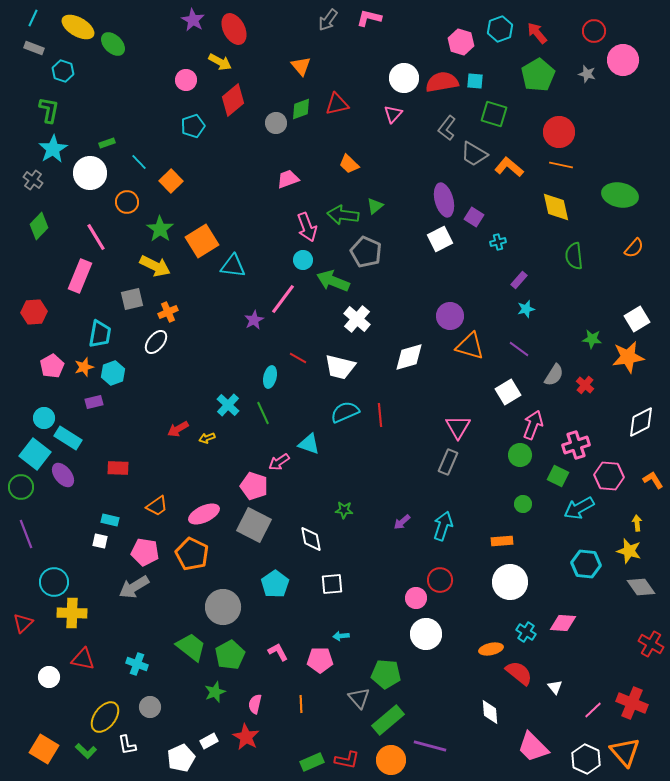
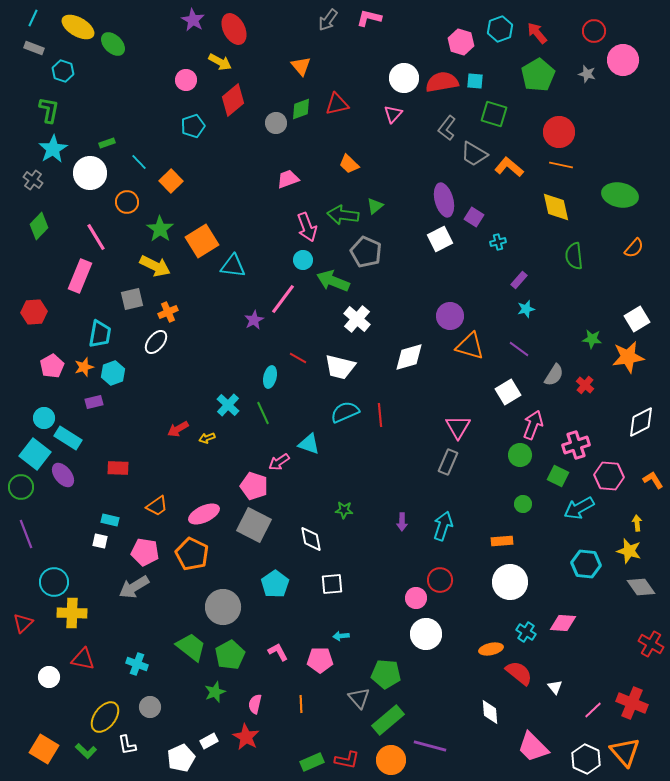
purple arrow at (402, 522): rotated 48 degrees counterclockwise
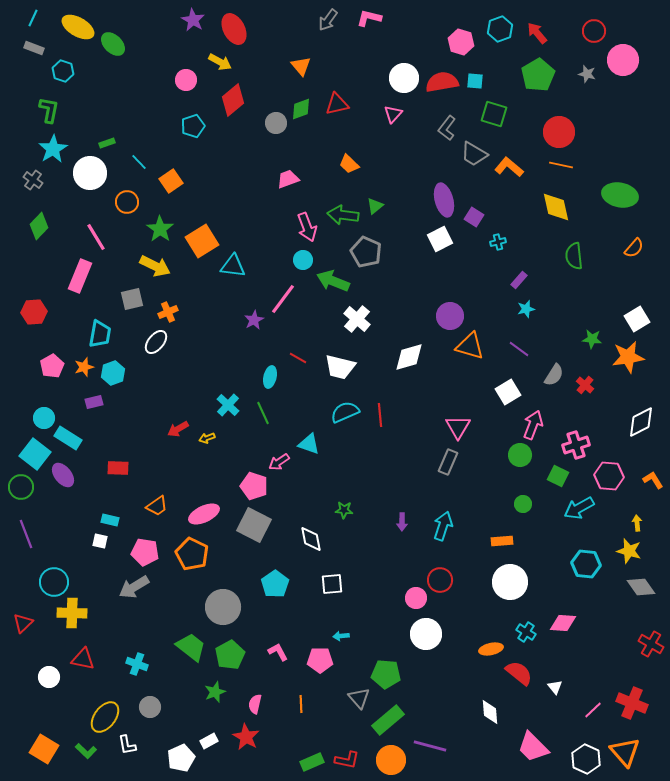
orange square at (171, 181): rotated 10 degrees clockwise
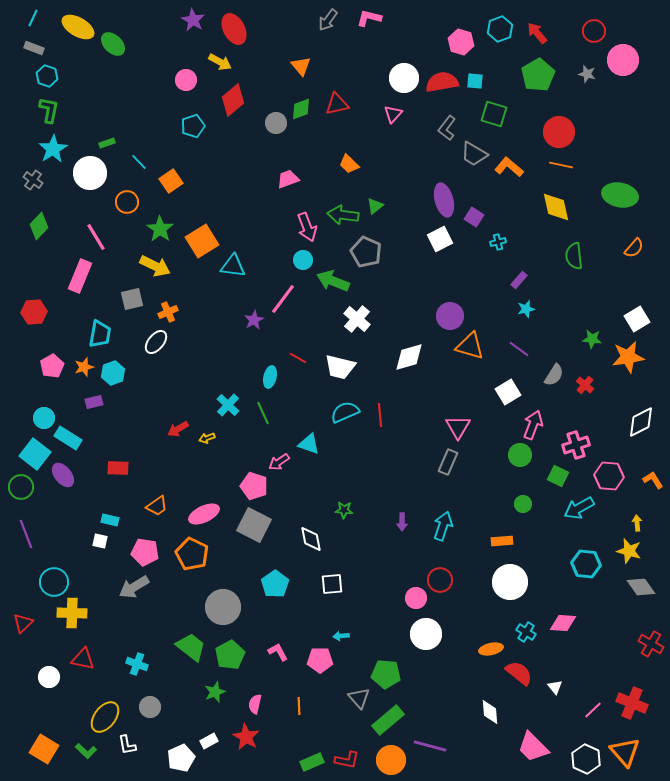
cyan hexagon at (63, 71): moved 16 px left, 5 px down
orange line at (301, 704): moved 2 px left, 2 px down
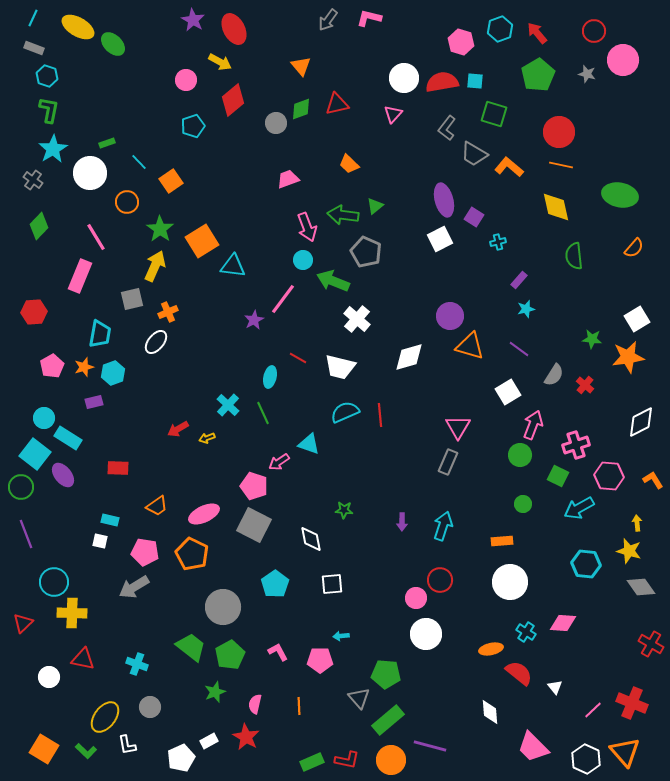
yellow arrow at (155, 266): rotated 92 degrees counterclockwise
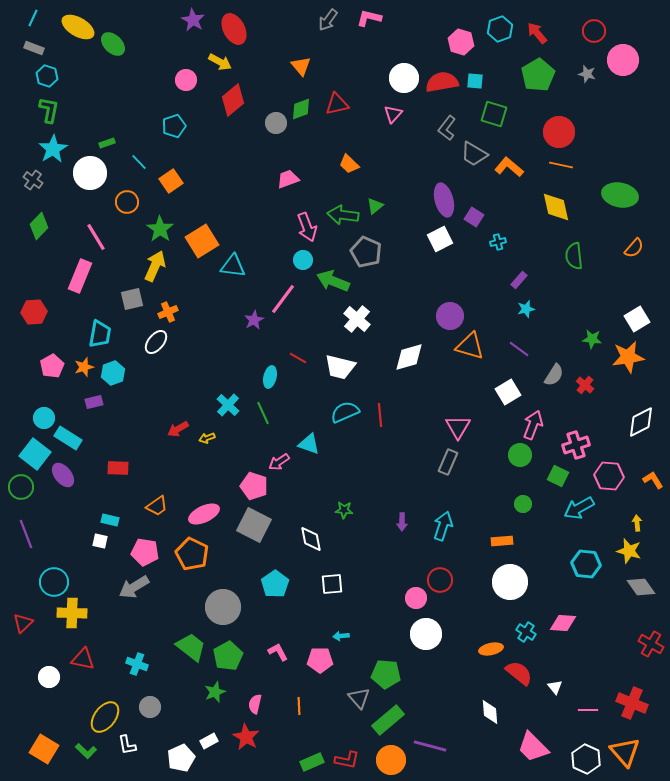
cyan pentagon at (193, 126): moved 19 px left
green pentagon at (230, 655): moved 2 px left, 1 px down
pink line at (593, 710): moved 5 px left; rotated 42 degrees clockwise
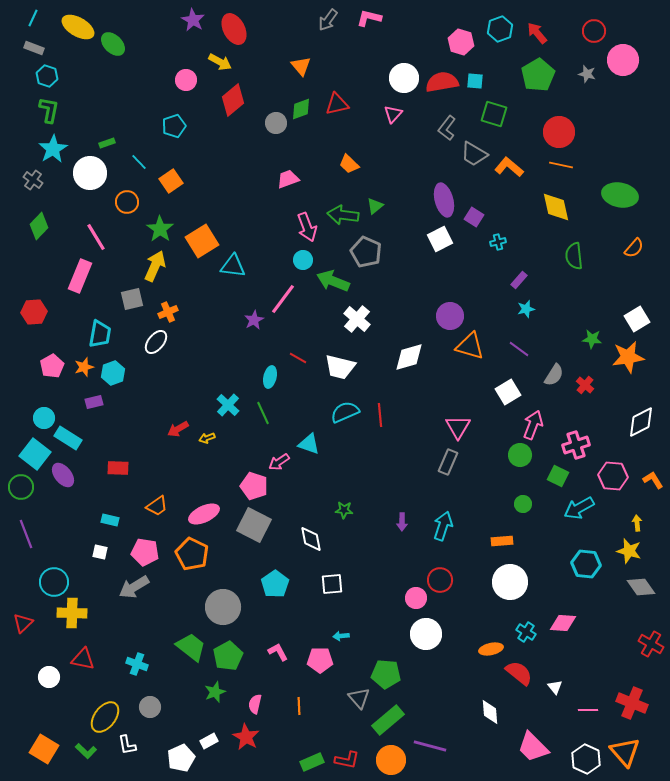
pink hexagon at (609, 476): moved 4 px right
white square at (100, 541): moved 11 px down
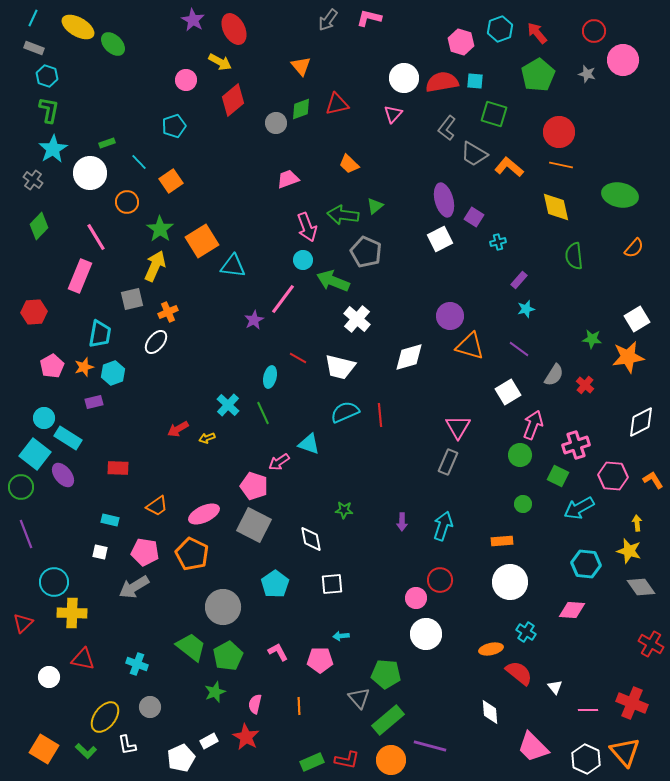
pink diamond at (563, 623): moved 9 px right, 13 px up
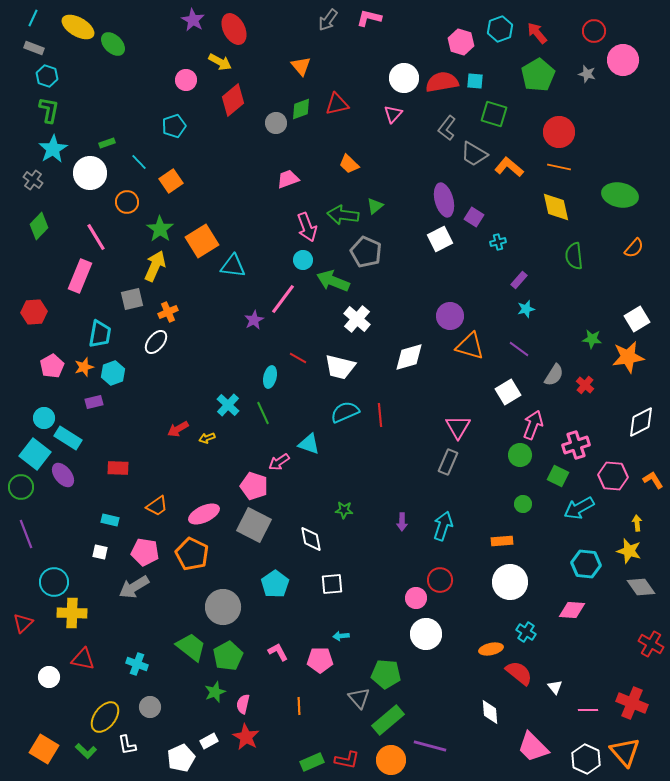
orange line at (561, 165): moved 2 px left, 2 px down
pink semicircle at (255, 704): moved 12 px left
